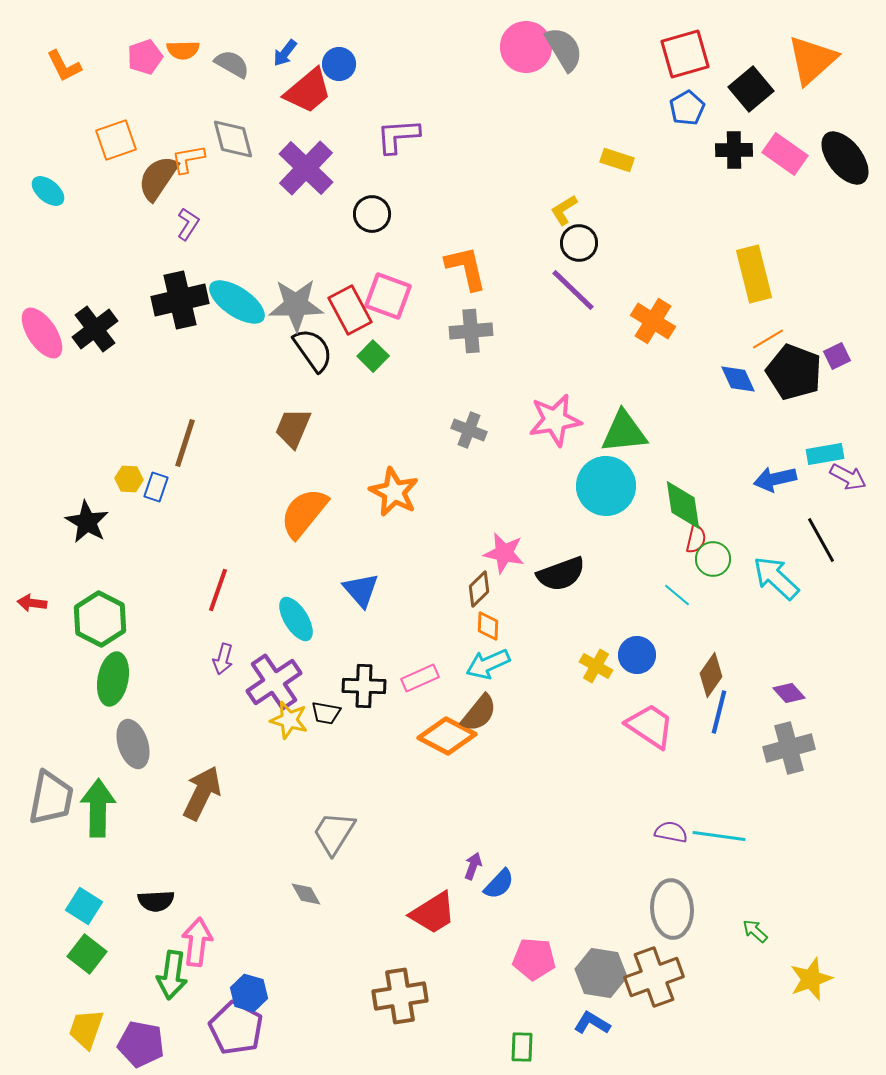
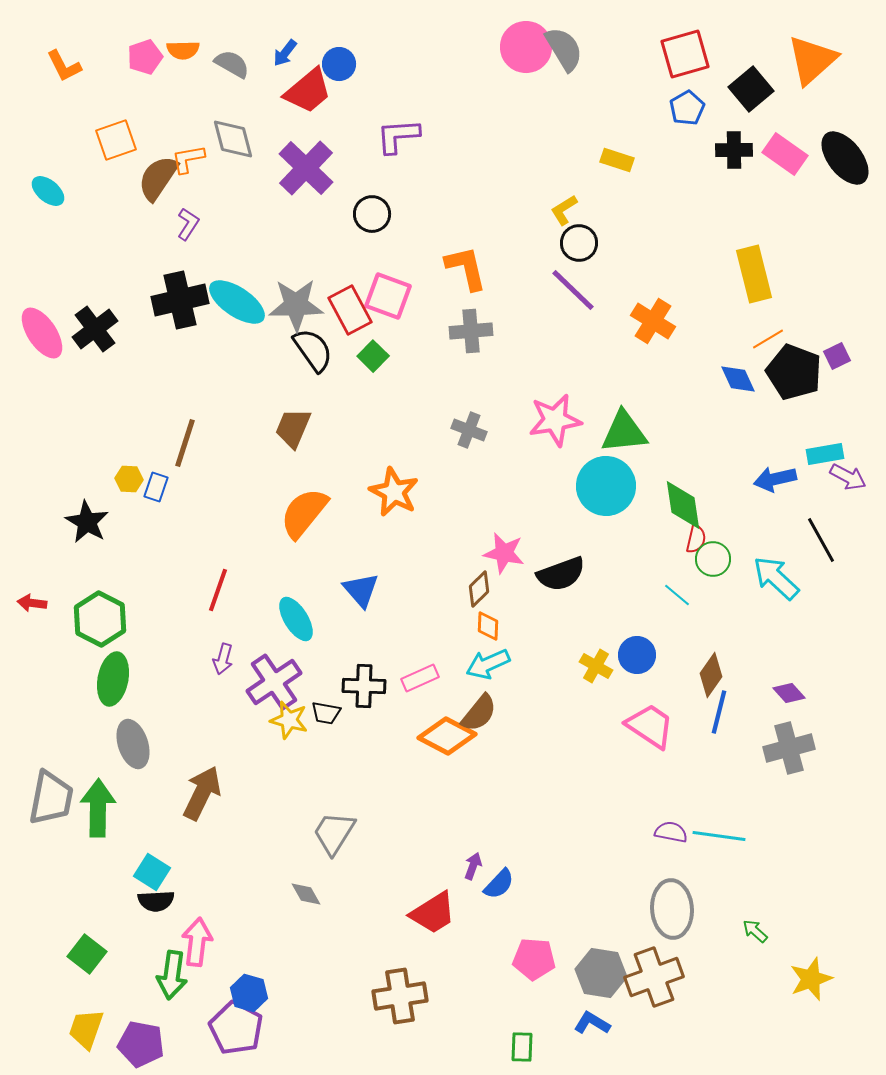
cyan square at (84, 906): moved 68 px right, 34 px up
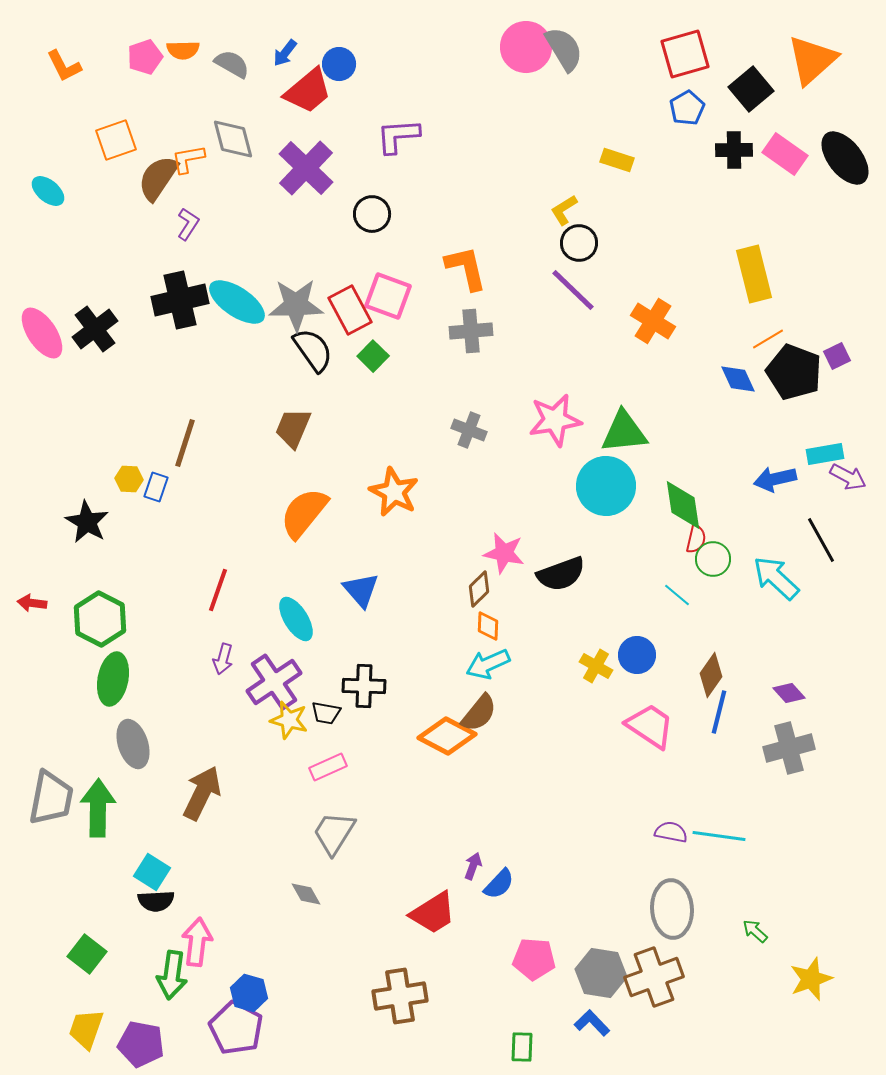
pink rectangle at (420, 678): moved 92 px left, 89 px down
blue L-shape at (592, 1023): rotated 15 degrees clockwise
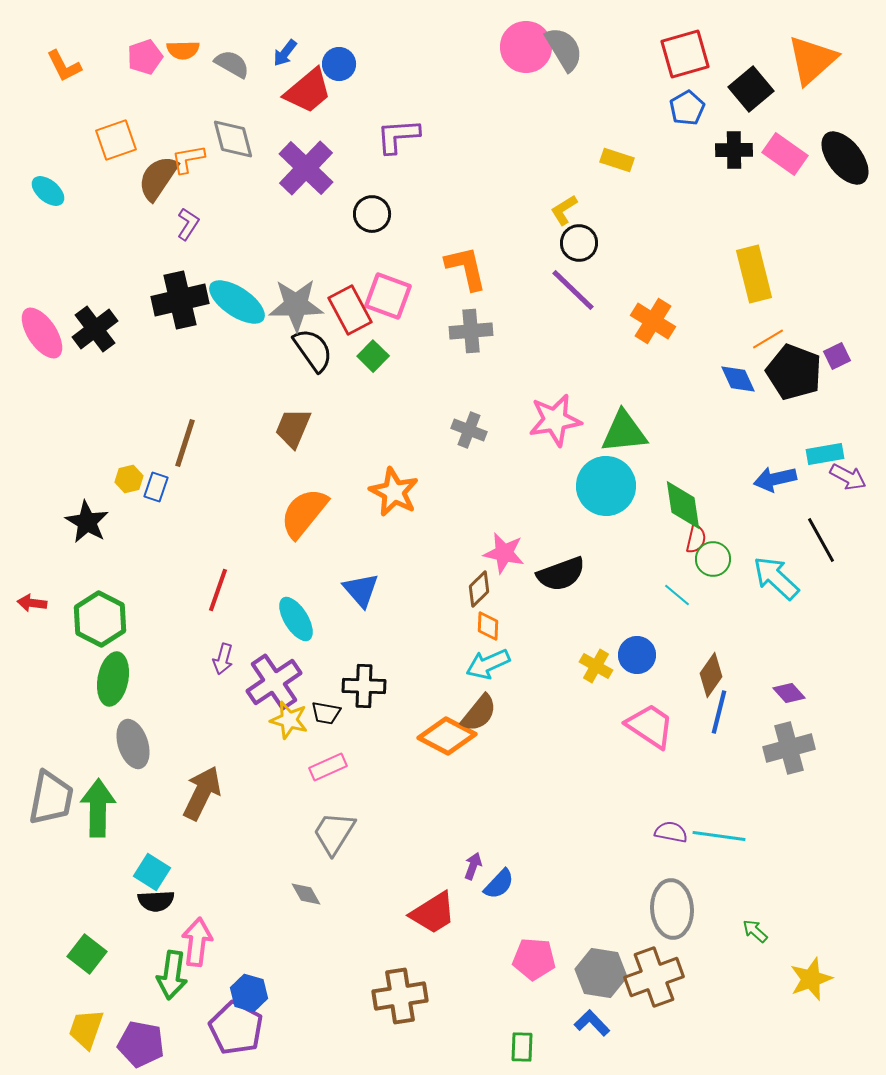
yellow hexagon at (129, 479): rotated 16 degrees counterclockwise
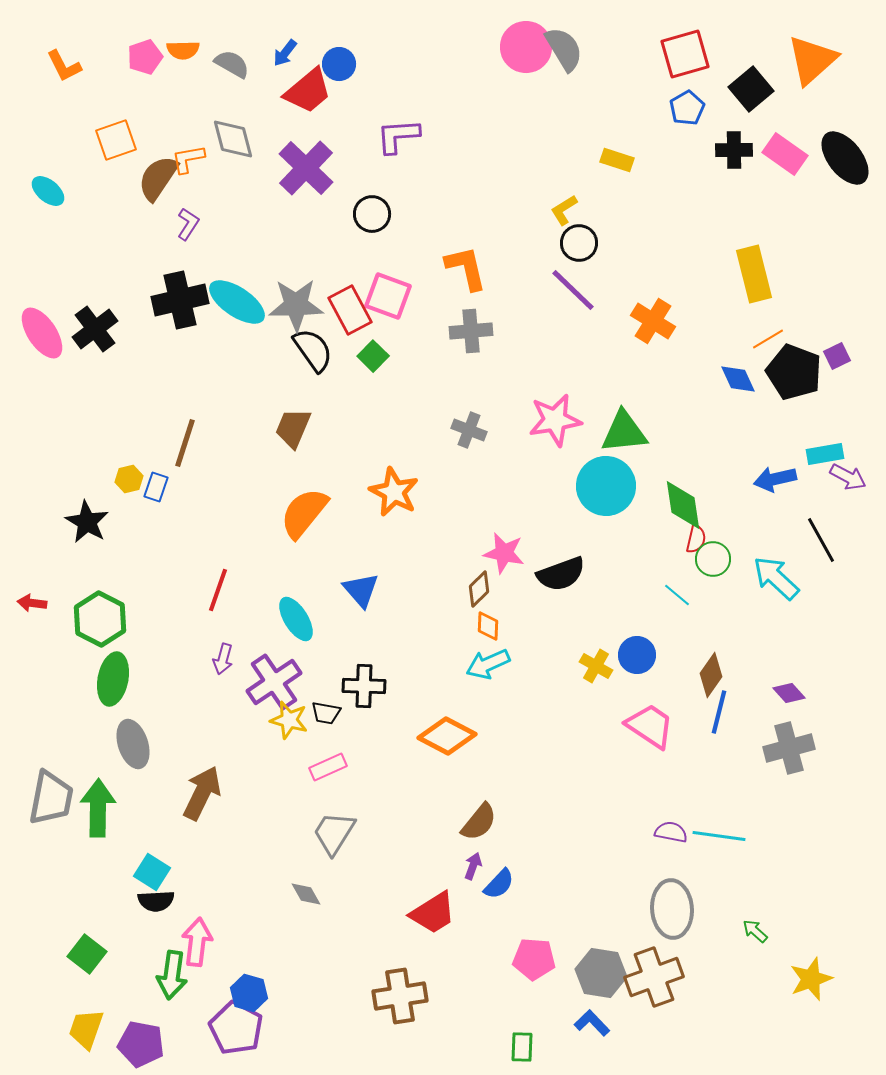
brown semicircle at (479, 713): moved 109 px down
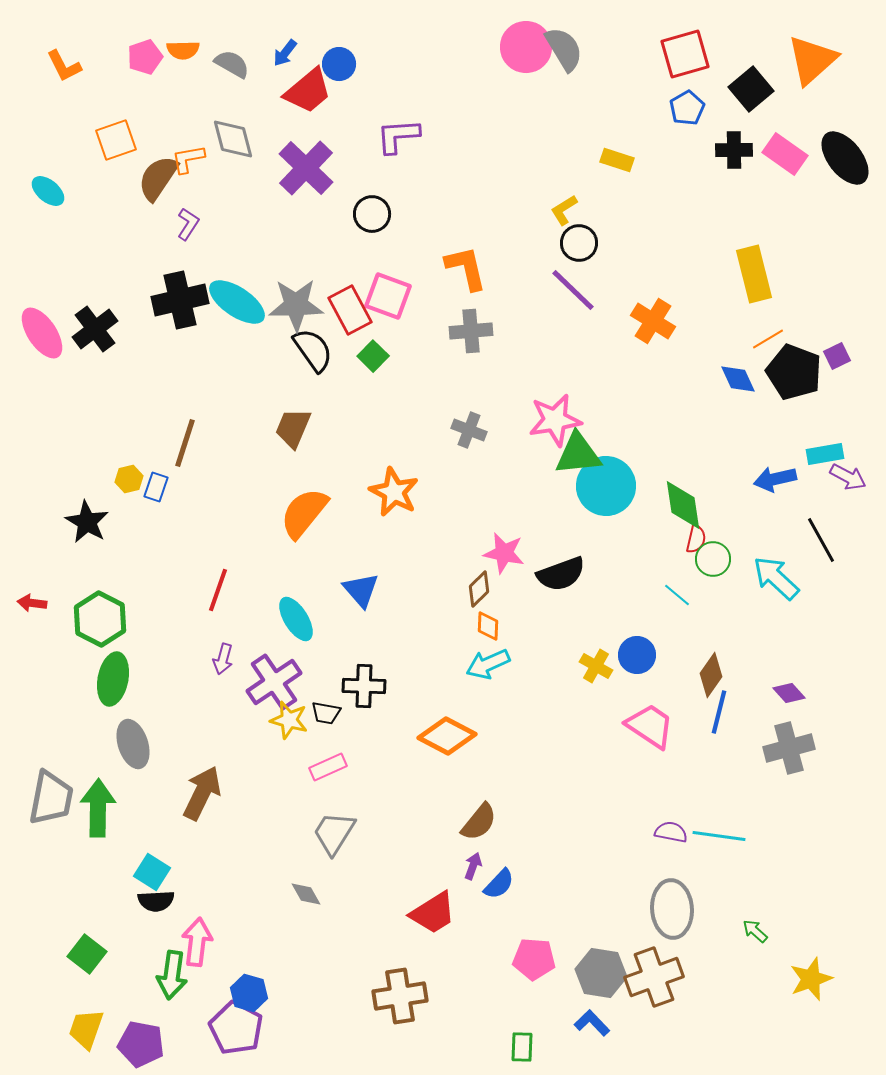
green triangle at (624, 432): moved 46 px left, 22 px down
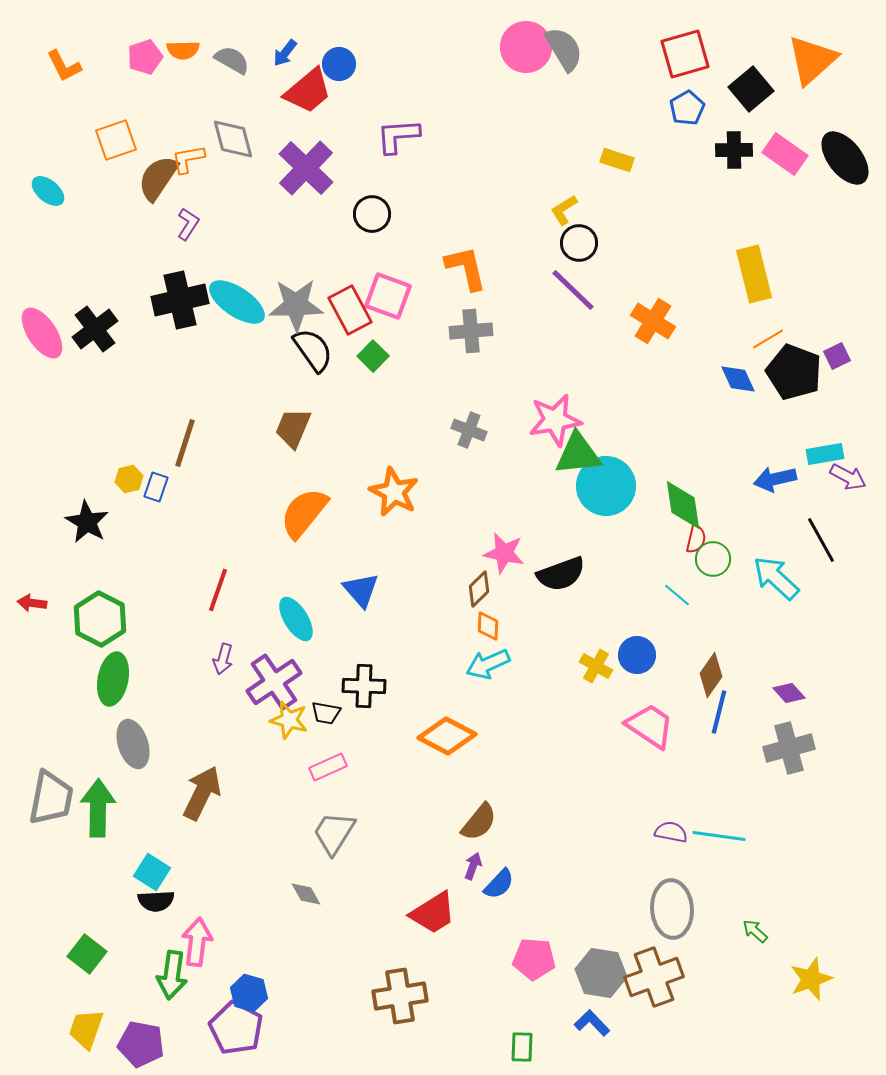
gray semicircle at (232, 64): moved 4 px up
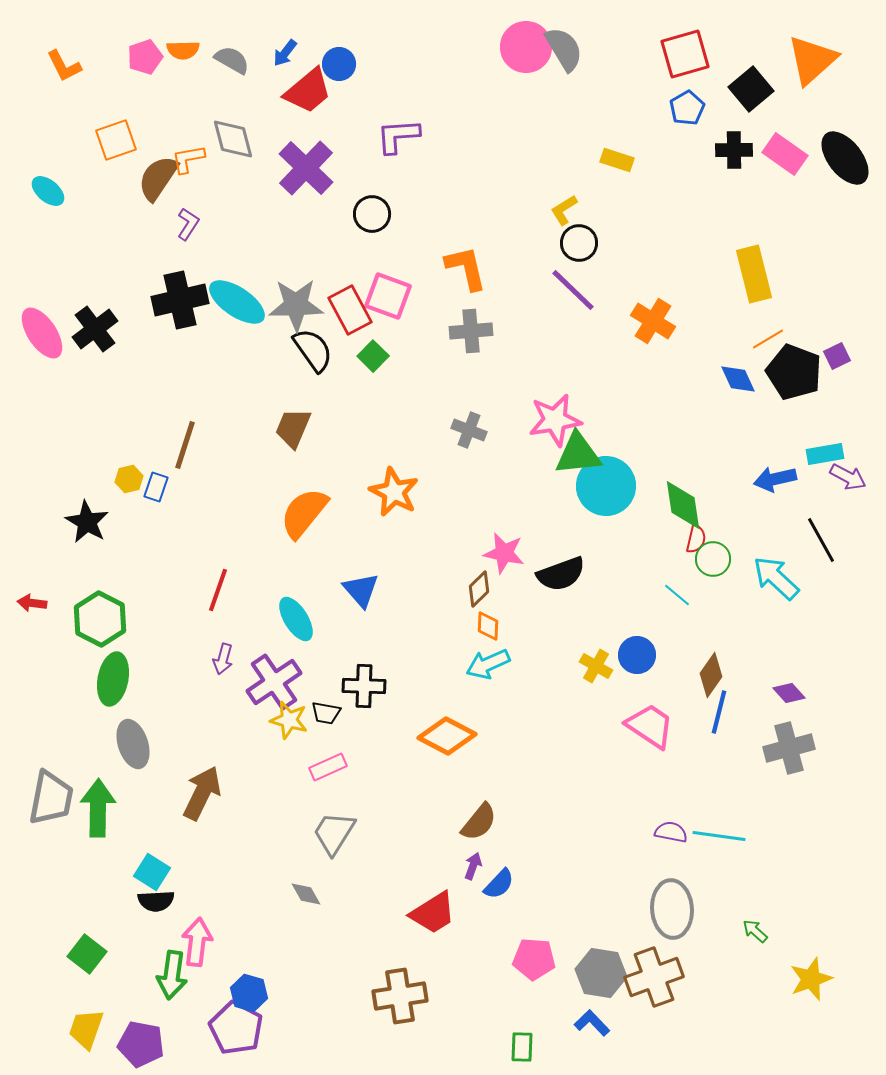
brown line at (185, 443): moved 2 px down
